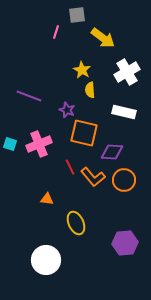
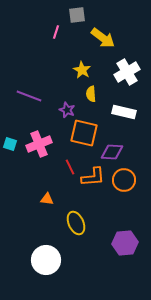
yellow semicircle: moved 1 px right, 4 px down
orange L-shape: rotated 55 degrees counterclockwise
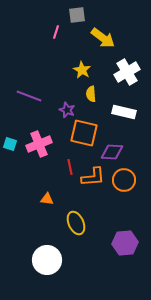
red line: rotated 14 degrees clockwise
white circle: moved 1 px right
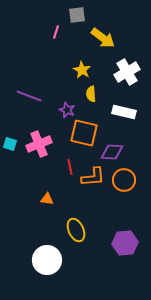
yellow ellipse: moved 7 px down
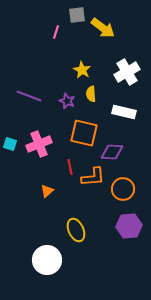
yellow arrow: moved 10 px up
purple star: moved 9 px up
orange circle: moved 1 px left, 9 px down
orange triangle: moved 8 px up; rotated 48 degrees counterclockwise
purple hexagon: moved 4 px right, 17 px up
